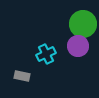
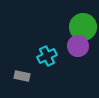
green circle: moved 3 px down
cyan cross: moved 1 px right, 2 px down
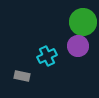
green circle: moved 5 px up
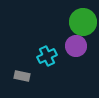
purple circle: moved 2 px left
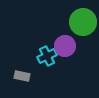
purple circle: moved 11 px left
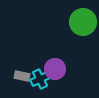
purple circle: moved 10 px left, 23 px down
cyan cross: moved 7 px left, 23 px down
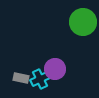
gray rectangle: moved 1 px left, 2 px down
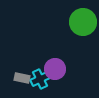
gray rectangle: moved 1 px right
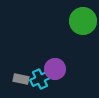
green circle: moved 1 px up
gray rectangle: moved 1 px left, 1 px down
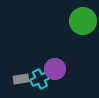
gray rectangle: rotated 21 degrees counterclockwise
